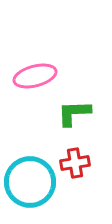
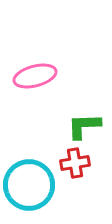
green L-shape: moved 10 px right, 13 px down
cyan circle: moved 1 px left, 3 px down
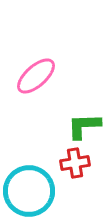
pink ellipse: moved 1 px right; rotated 27 degrees counterclockwise
cyan circle: moved 6 px down
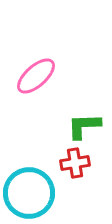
cyan circle: moved 2 px down
